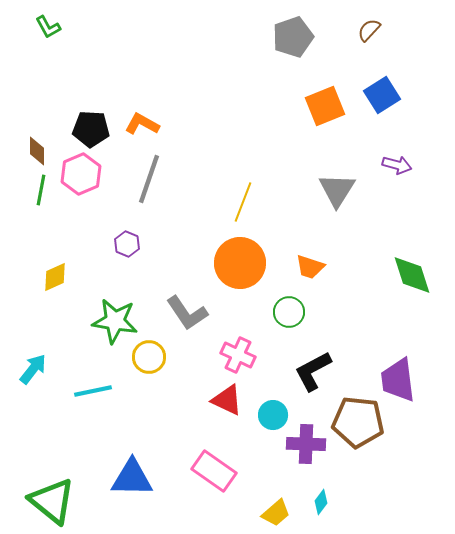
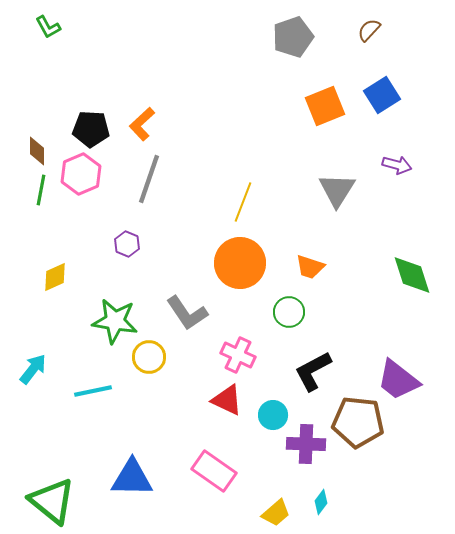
orange L-shape: rotated 72 degrees counterclockwise
purple trapezoid: rotated 45 degrees counterclockwise
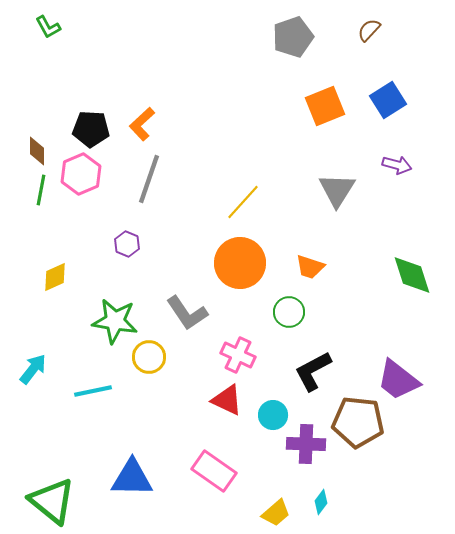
blue square: moved 6 px right, 5 px down
yellow line: rotated 21 degrees clockwise
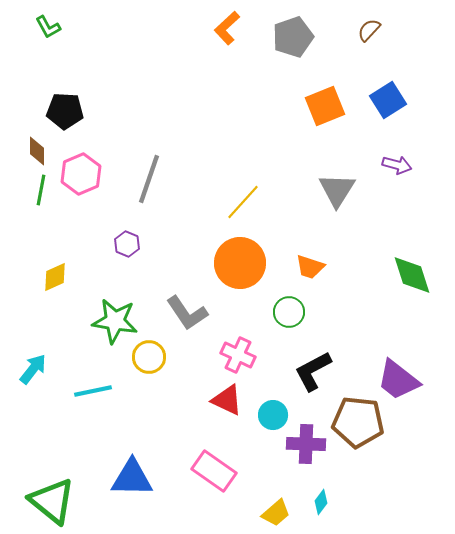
orange L-shape: moved 85 px right, 96 px up
black pentagon: moved 26 px left, 18 px up
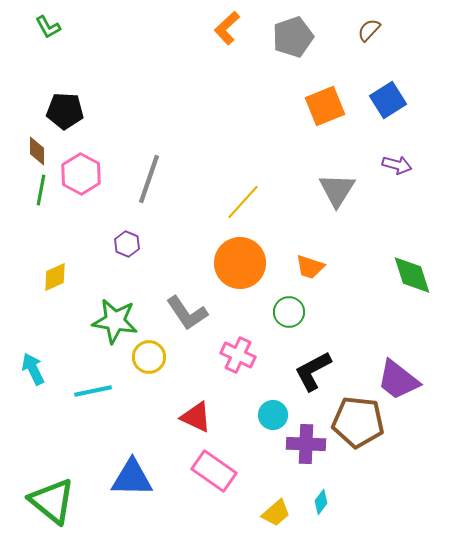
pink hexagon: rotated 9 degrees counterclockwise
cyan arrow: rotated 64 degrees counterclockwise
red triangle: moved 31 px left, 17 px down
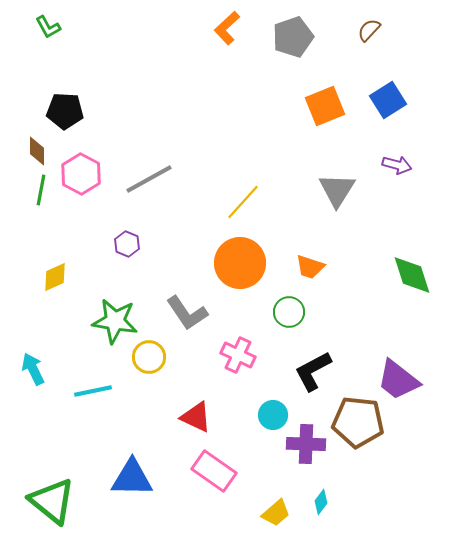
gray line: rotated 42 degrees clockwise
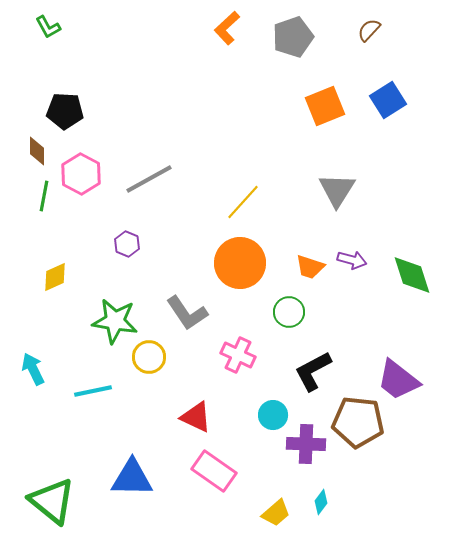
purple arrow: moved 45 px left, 95 px down
green line: moved 3 px right, 6 px down
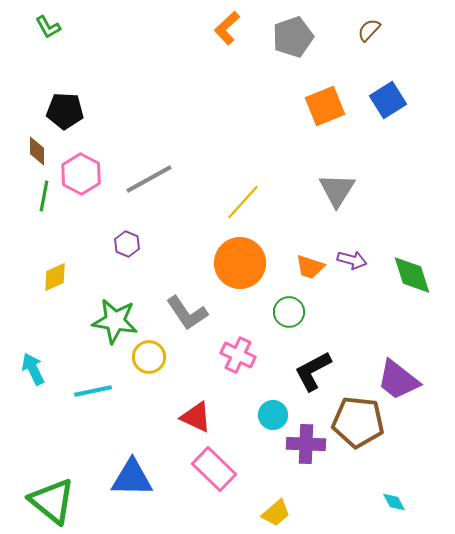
pink rectangle: moved 2 px up; rotated 9 degrees clockwise
cyan diamond: moved 73 px right; rotated 65 degrees counterclockwise
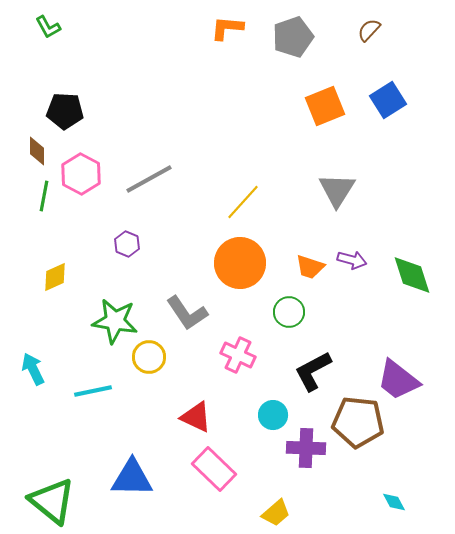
orange L-shape: rotated 48 degrees clockwise
purple cross: moved 4 px down
